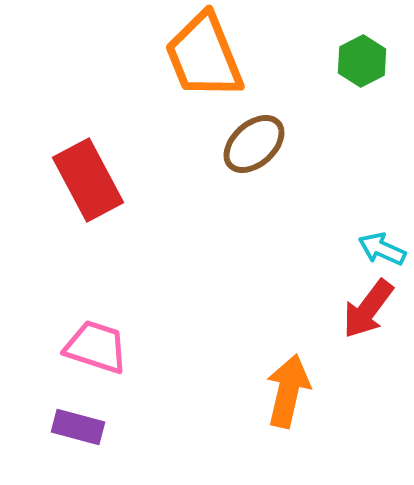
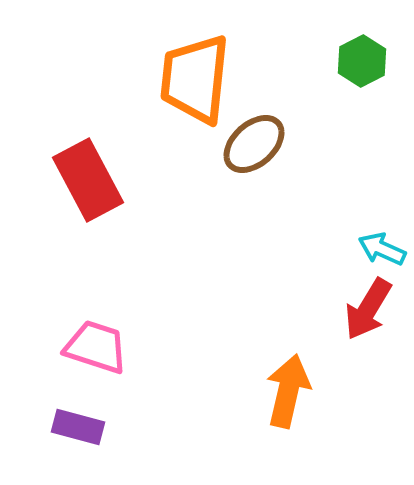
orange trapezoid: moved 9 px left, 23 px down; rotated 28 degrees clockwise
red arrow: rotated 6 degrees counterclockwise
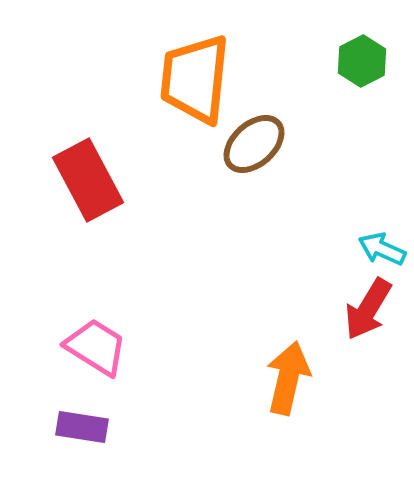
pink trapezoid: rotated 14 degrees clockwise
orange arrow: moved 13 px up
purple rectangle: moved 4 px right; rotated 6 degrees counterclockwise
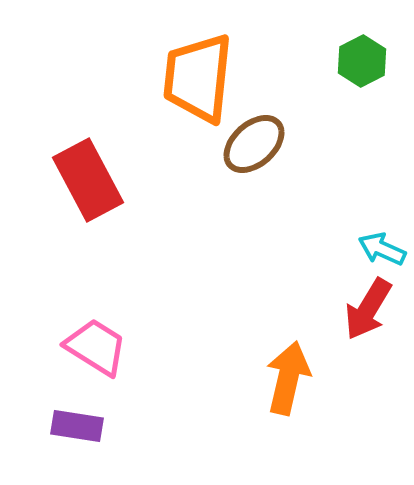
orange trapezoid: moved 3 px right, 1 px up
purple rectangle: moved 5 px left, 1 px up
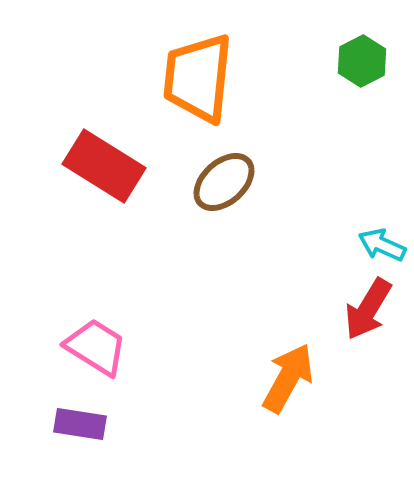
brown ellipse: moved 30 px left, 38 px down
red rectangle: moved 16 px right, 14 px up; rotated 30 degrees counterclockwise
cyan arrow: moved 4 px up
orange arrow: rotated 16 degrees clockwise
purple rectangle: moved 3 px right, 2 px up
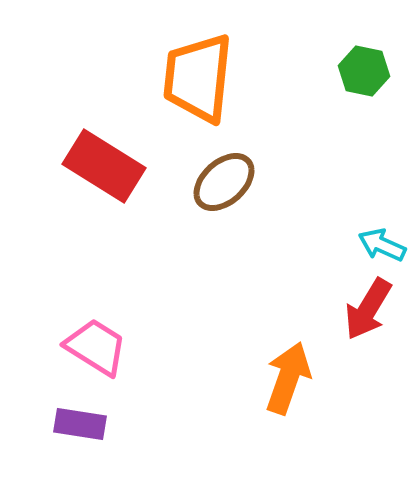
green hexagon: moved 2 px right, 10 px down; rotated 21 degrees counterclockwise
orange arrow: rotated 10 degrees counterclockwise
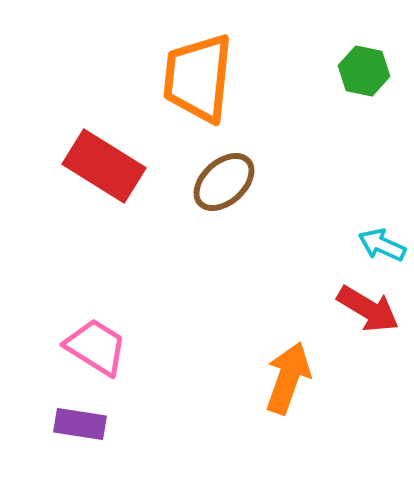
red arrow: rotated 90 degrees counterclockwise
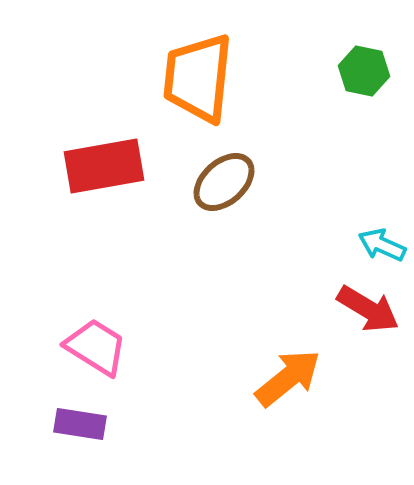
red rectangle: rotated 42 degrees counterclockwise
orange arrow: rotated 32 degrees clockwise
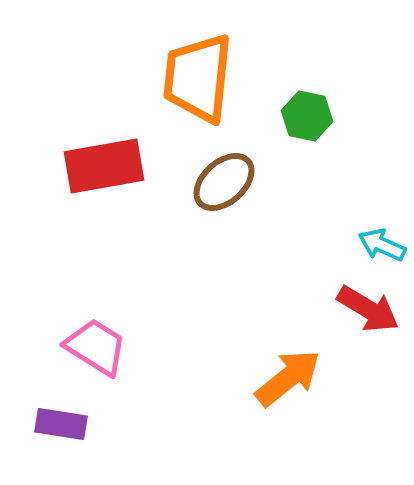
green hexagon: moved 57 px left, 45 px down
purple rectangle: moved 19 px left
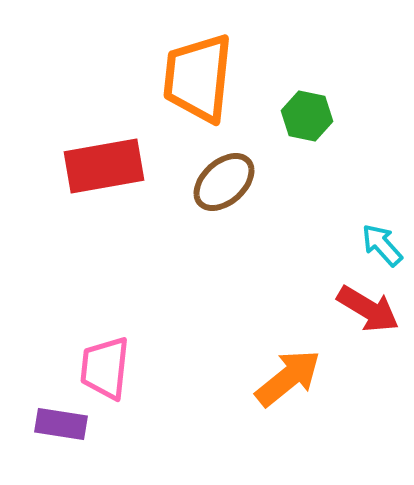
cyan arrow: rotated 24 degrees clockwise
pink trapezoid: moved 9 px right, 21 px down; rotated 116 degrees counterclockwise
